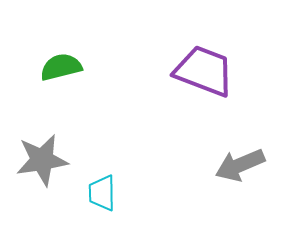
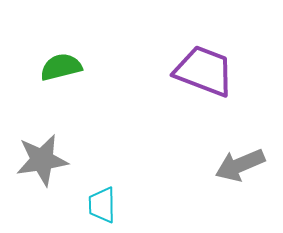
cyan trapezoid: moved 12 px down
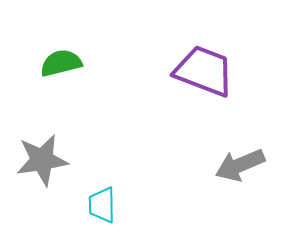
green semicircle: moved 4 px up
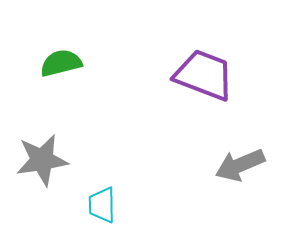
purple trapezoid: moved 4 px down
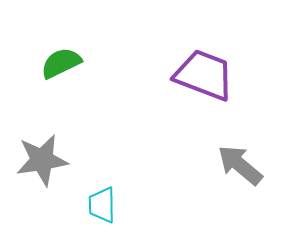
green semicircle: rotated 12 degrees counterclockwise
gray arrow: rotated 63 degrees clockwise
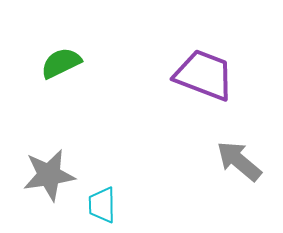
gray star: moved 7 px right, 15 px down
gray arrow: moved 1 px left, 4 px up
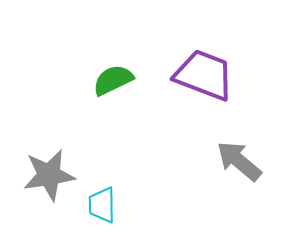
green semicircle: moved 52 px right, 17 px down
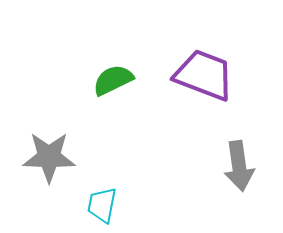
gray arrow: moved 5 px down; rotated 138 degrees counterclockwise
gray star: moved 18 px up; rotated 10 degrees clockwise
cyan trapezoid: rotated 12 degrees clockwise
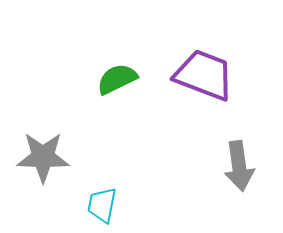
green semicircle: moved 4 px right, 1 px up
gray star: moved 6 px left
